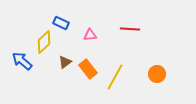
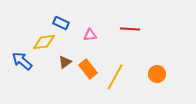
yellow diamond: rotated 35 degrees clockwise
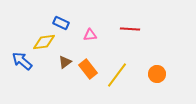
yellow line: moved 2 px right, 2 px up; rotated 8 degrees clockwise
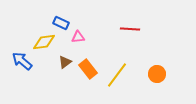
pink triangle: moved 12 px left, 2 px down
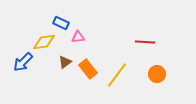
red line: moved 15 px right, 13 px down
blue arrow: moved 1 px right, 1 px down; rotated 85 degrees counterclockwise
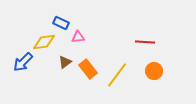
orange circle: moved 3 px left, 3 px up
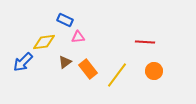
blue rectangle: moved 4 px right, 3 px up
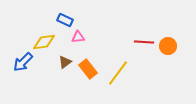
red line: moved 1 px left
orange circle: moved 14 px right, 25 px up
yellow line: moved 1 px right, 2 px up
